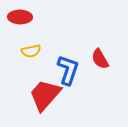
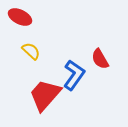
red ellipse: rotated 25 degrees clockwise
yellow semicircle: rotated 126 degrees counterclockwise
blue L-shape: moved 6 px right, 5 px down; rotated 16 degrees clockwise
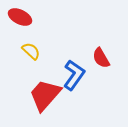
red semicircle: moved 1 px right, 1 px up
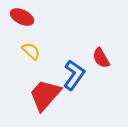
red ellipse: moved 2 px right
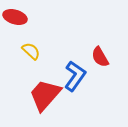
red ellipse: moved 7 px left; rotated 10 degrees counterclockwise
red semicircle: moved 1 px left, 1 px up
blue L-shape: moved 1 px right, 1 px down
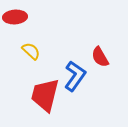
red ellipse: rotated 20 degrees counterclockwise
red trapezoid: rotated 27 degrees counterclockwise
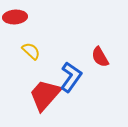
blue L-shape: moved 4 px left, 1 px down
red trapezoid: rotated 27 degrees clockwise
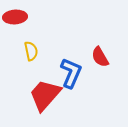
yellow semicircle: rotated 36 degrees clockwise
blue L-shape: moved 4 px up; rotated 12 degrees counterclockwise
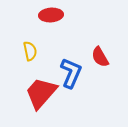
red ellipse: moved 36 px right, 2 px up
yellow semicircle: moved 1 px left
red trapezoid: moved 4 px left, 2 px up
